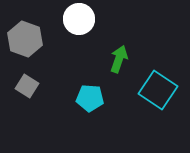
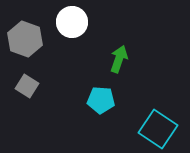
white circle: moved 7 px left, 3 px down
cyan square: moved 39 px down
cyan pentagon: moved 11 px right, 2 px down
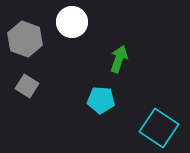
cyan square: moved 1 px right, 1 px up
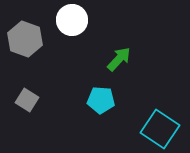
white circle: moved 2 px up
green arrow: rotated 24 degrees clockwise
gray square: moved 14 px down
cyan square: moved 1 px right, 1 px down
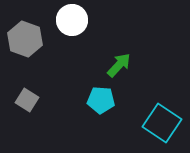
green arrow: moved 6 px down
cyan square: moved 2 px right, 6 px up
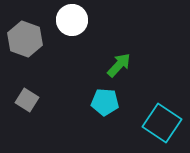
cyan pentagon: moved 4 px right, 2 px down
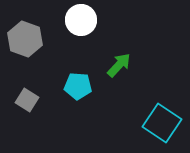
white circle: moved 9 px right
cyan pentagon: moved 27 px left, 16 px up
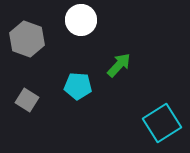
gray hexagon: moved 2 px right
cyan square: rotated 24 degrees clockwise
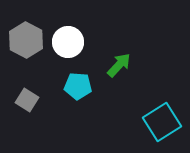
white circle: moved 13 px left, 22 px down
gray hexagon: moved 1 px left, 1 px down; rotated 8 degrees clockwise
cyan square: moved 1 px up
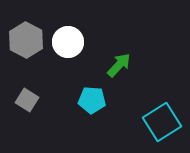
cyan pentagon: moved 14 px right, 14 px down
